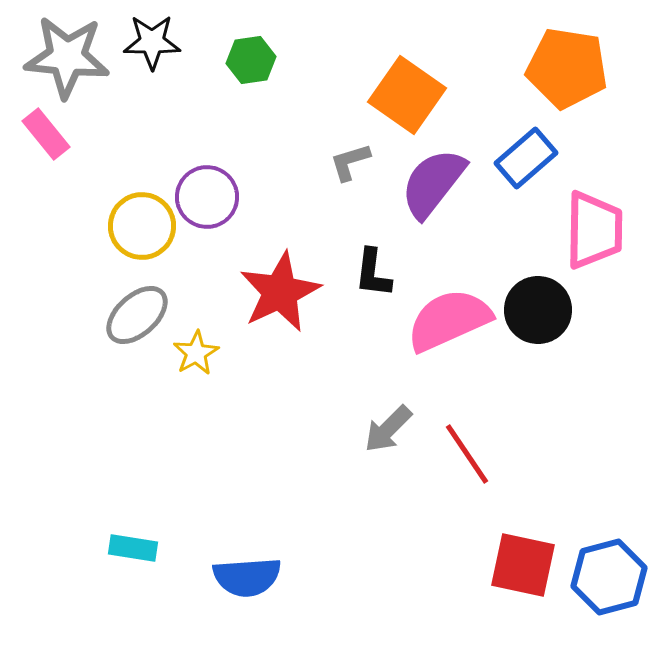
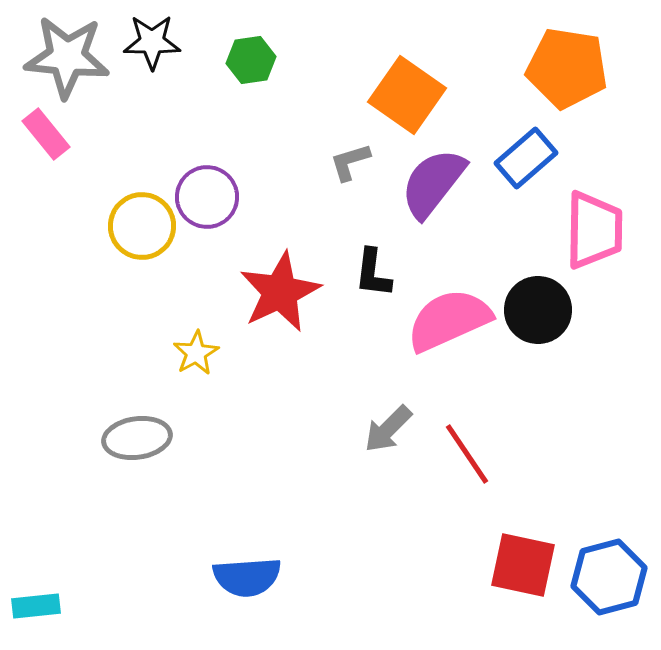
gray ellipse: moved 123 px down; rotated 34 degrees clockwise
cyan rectangle: moved 97 px left, 58 px down; rotated 15 degrees counterclockwise
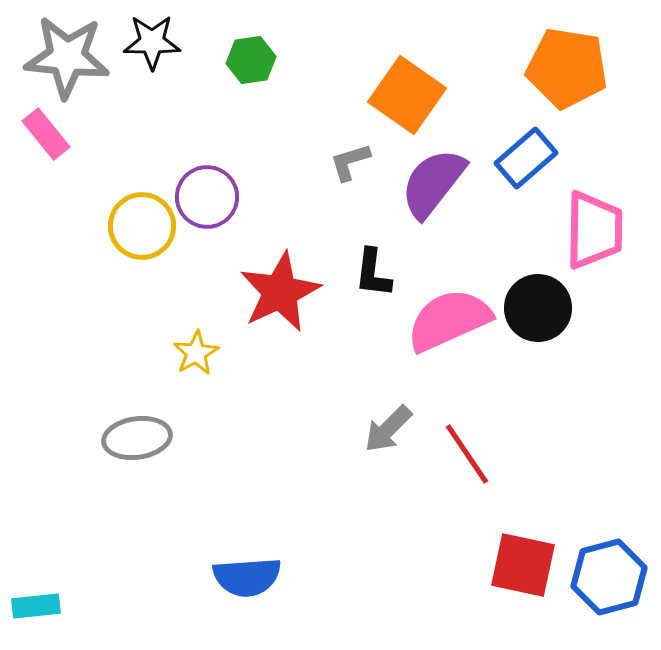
black circle: moved 2 px up
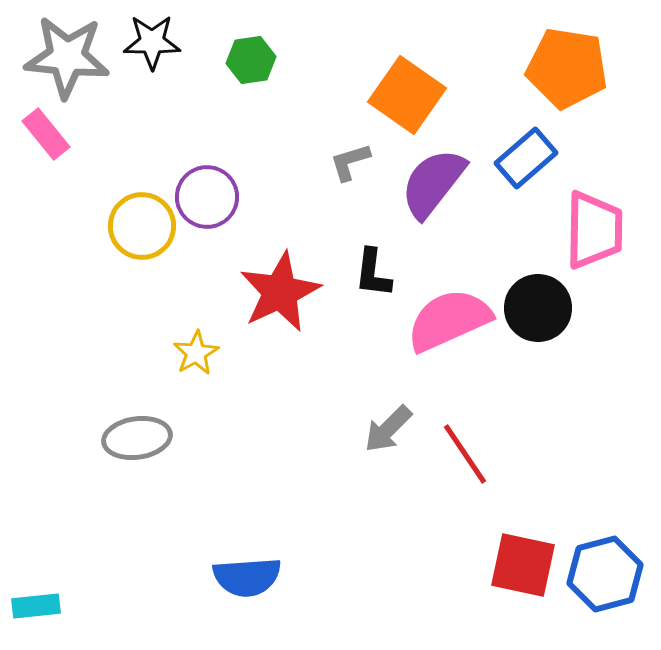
red line: moved 2 px left
blue hexagon: moved 4 px left, 3 px up
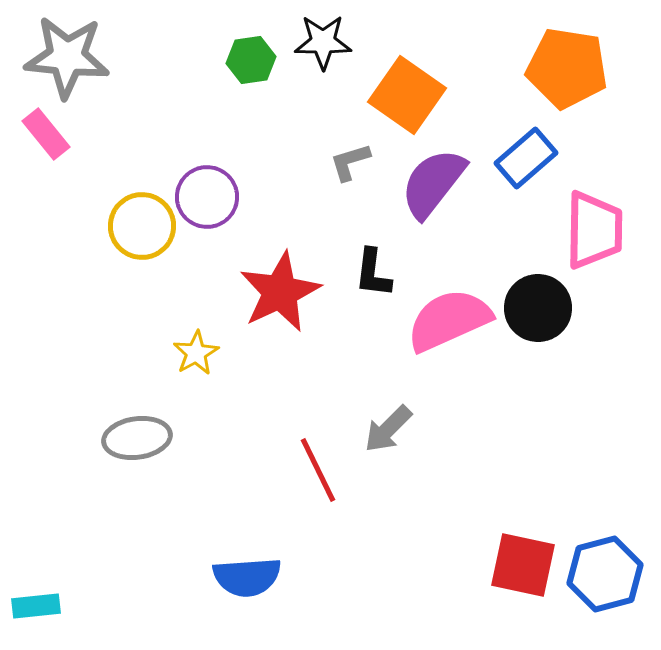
black star: moved 171 px right
red line: moved 147 px left, 16 px down; rotated 8 degrees clockwise
